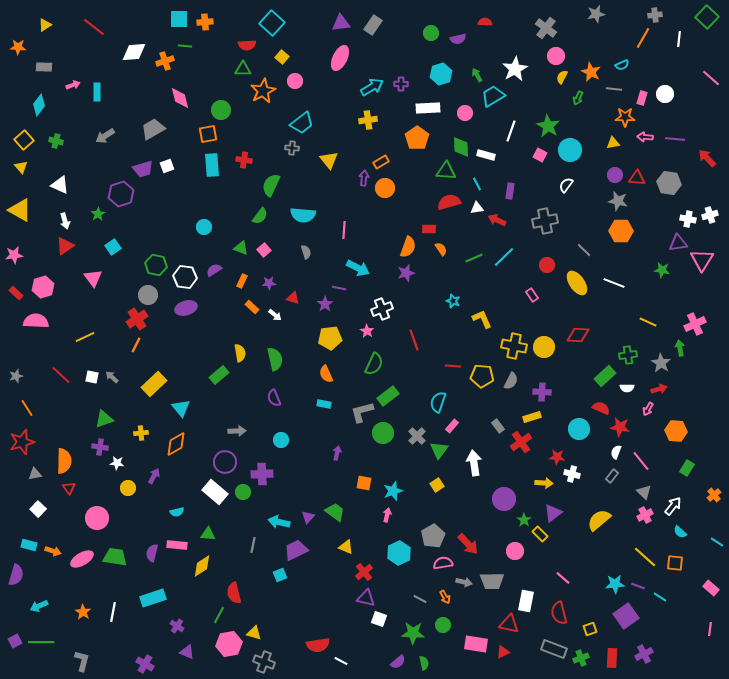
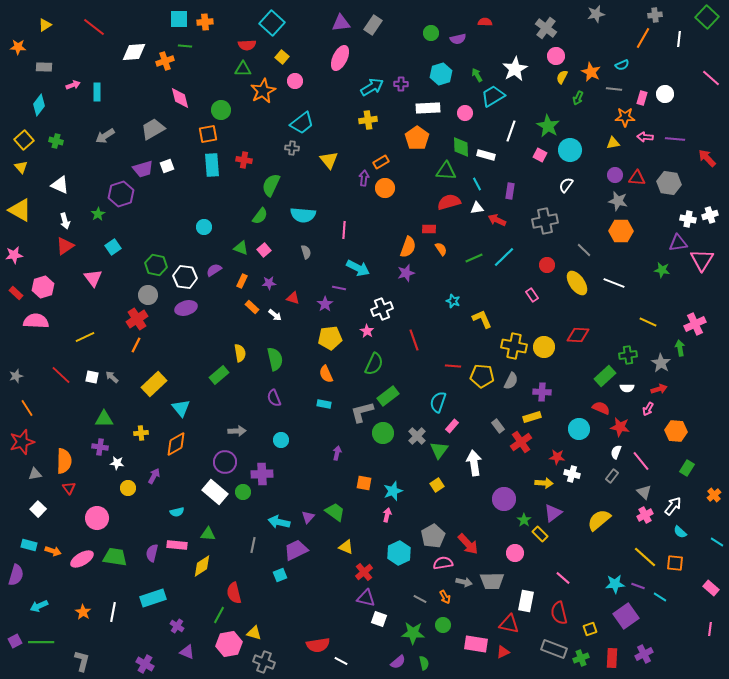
green triangle at (104, 419): rotated 18 degrees clockwise
pink circle at (515, 551): moved 2 px down
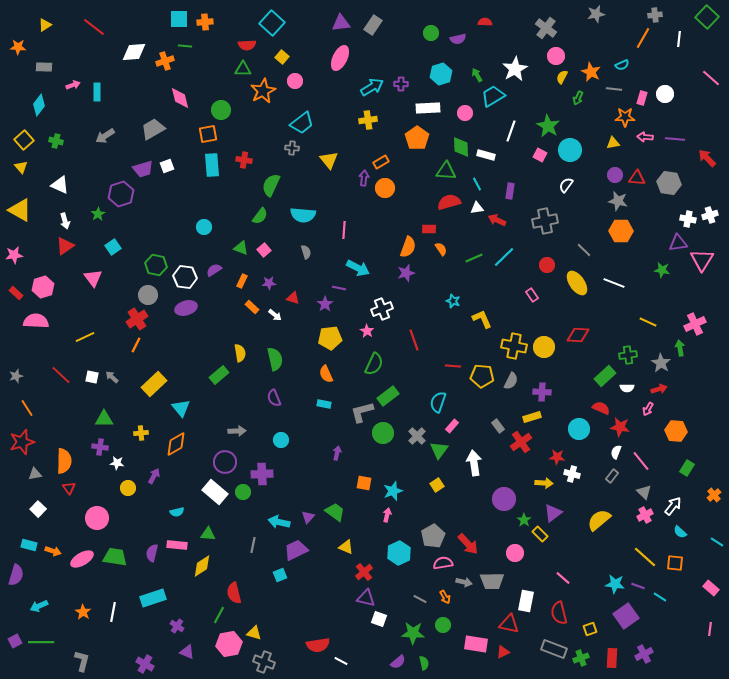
cyan star at (615, 584): rotated 12 degrees clockwise
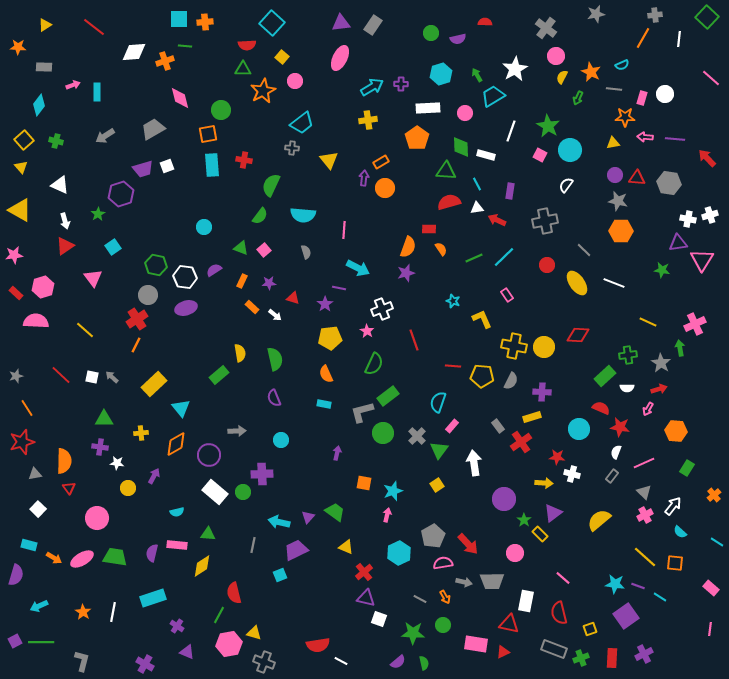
pink rectangle at (532, 295): moved 25 px left
yellow line at (85, 337): moved 7 px up; rotated 66 degrees clockwise
pink line at (641, 461): moved 3 px right, 2 px down; rotated 75 degrees counterclockwise
purple circle at (225, 462): moved 16 px left, 7 px up
orange arrow at (53, 551): moved 1 px right, 7 px down; rotated 14 degrees clockwise
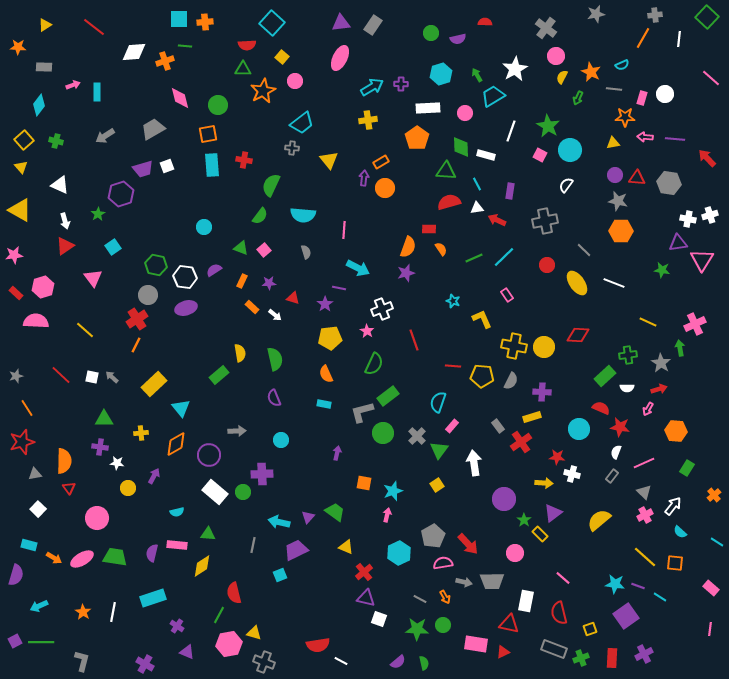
green circle at (221, 110): moved 3 px left, 5 px up
green star at (413, 633): moved 4 px right, 4 px up
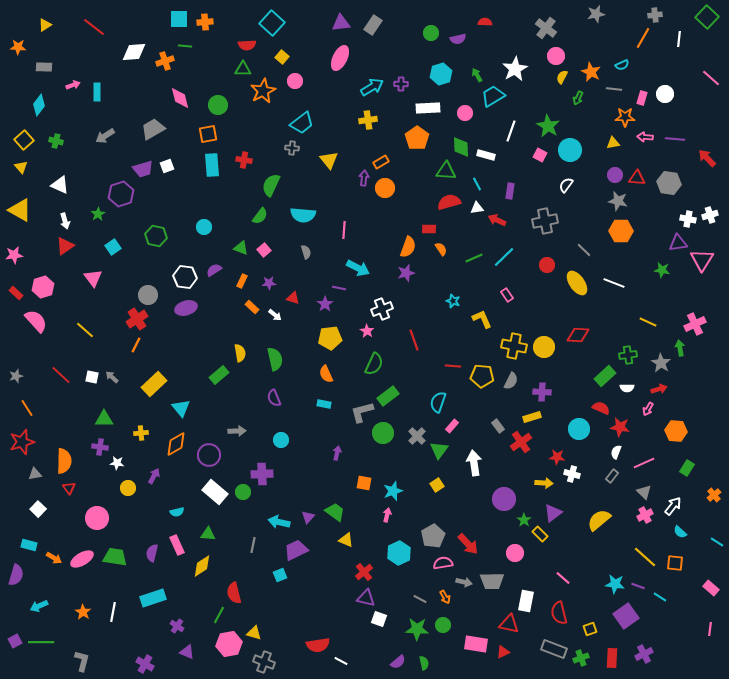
green hexagon at (156, 265): moved 29 px up
pink semicircle at (36, 321): rotated 45 degrees clockwise
pink rectangle at (177, 545): rotated 60 degrees clockwise
yellow triangle at (346, 547): moved 7 px up
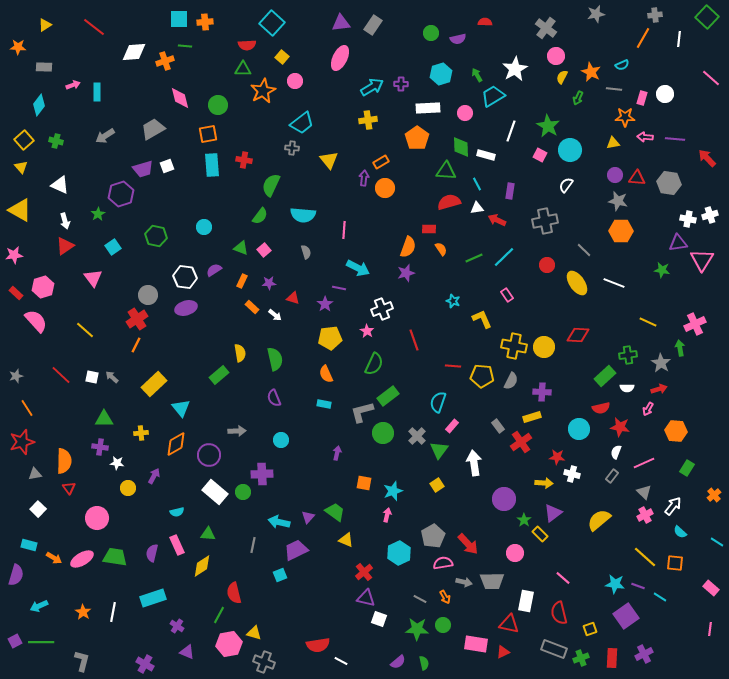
red semicircle at (601, 408): rotated 144 degrees clockwise
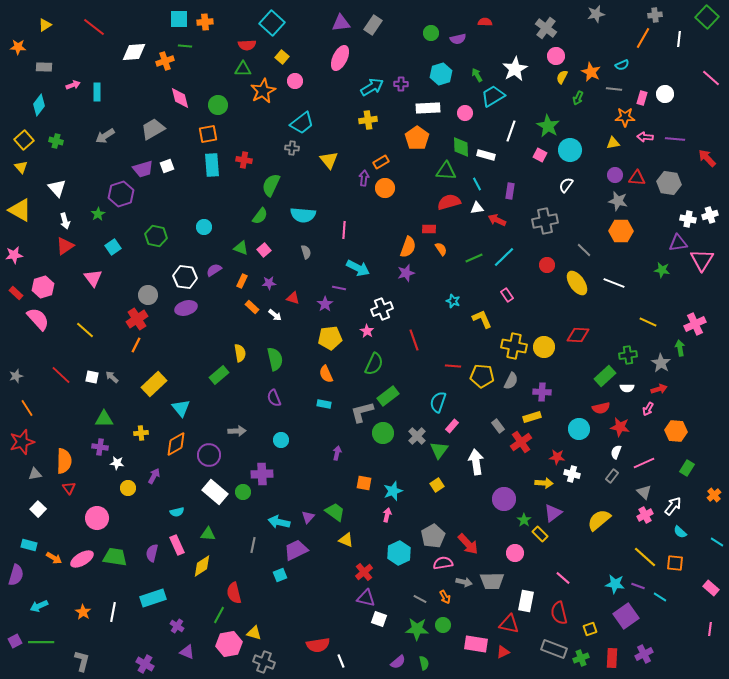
white triangle at (60, 185): moved 3 px left, 3 px down; rotated 24 degrees clockwise
pink semicircle at (36, 321): moved 2 px right, 2 px up
white arrow at (474, 463): moved 2 px right, 1 px up
white line at (341, 661): rotated 40 degrees clockwise
